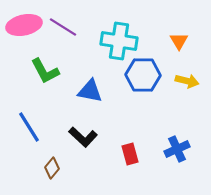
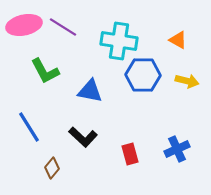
orange triangle: moved 1 px left, 1 px up; rotated 30 degrees counterclockwise
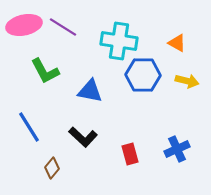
orange triangle: moved 1 px left, 3 px down
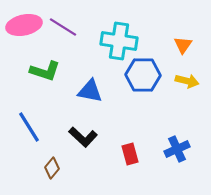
orange triangle: moved 6 px right, 2 px down; rotated 36 degrees clockwise
green L-shape: rotated 44 degrees counterclockwise
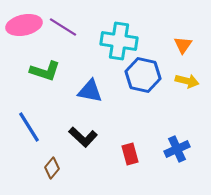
blue hexagon: rotated 12 degrees clockwise
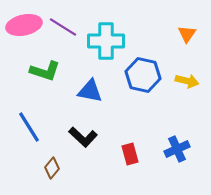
cyan cross: moved 13 px left; rotated 9 degrees counterclockwise
orange triangle: moved 4 px right, 11 px up
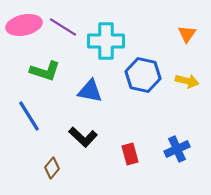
blue line: moved 11 px up
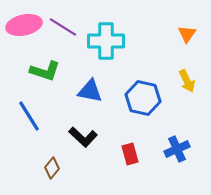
blue hexagon: moved 23 px down
yellow arrow: rotated 50 degrees clockwise
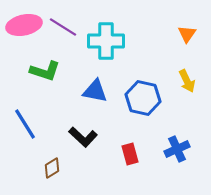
blue triangle: moved 5 px right
blue line: moved 4 px left, 8 px down
brown diamond: rotated 20 degrees clockwise
